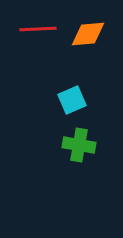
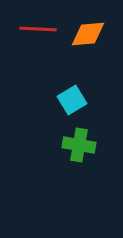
red line: rotated 6 degrees clockwise
cyan square: rotated 8 degrees counterclockwise
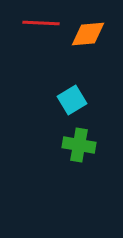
red line: moved 3 px right, 6 px up
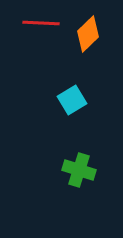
orange diamond: rotated 39 degrees counterclockwise
green cross: moved 25 px down; rotated 8 degrees clockwise
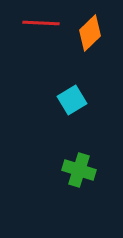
orange diamond: moved 2 px right, 1 px up
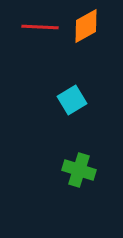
red line: moved 1 px left, 4 px down
orange diamond: moved 4 px left, 7 px up; rotated 15 degrees clockwise
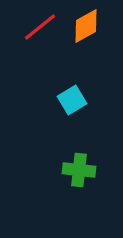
red line: rotated 42 degrees counterclockwise
green cross: rotated 12 degrees counterclockwise
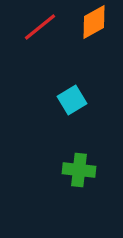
orange diamond: moved 8 px right, 4 px up
